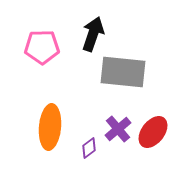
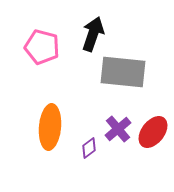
pink pentagon: rotated 16 degrees clockwise
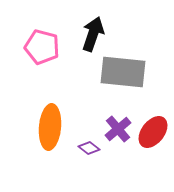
purple diamond: rotated 75 degrees clockwise
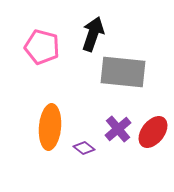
purple diamond: moved 5 px left
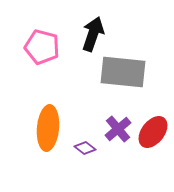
orange ellipse: moved 2 px left, 1 px down
purple diamond: moved 1 px right
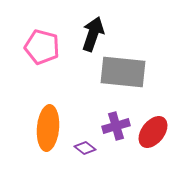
purple cross: moved 2 px left, 3 px up; rotated 24 degrees clockwise
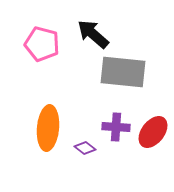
black arrow: rotated 68 degrees counterclockwise
pink pentagon: moved 3 px up
purple cross: moved 1 px down; rotated 20 degrees clockwise
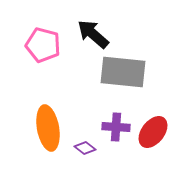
pink pentagon: moved 1 px right, 1 px down
orange ellipse: rotated 15 degrees counterclockwise
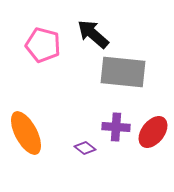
orange ellipse: moved 22 px left, 5 px down; rotated 18 degrees counterclockwise
